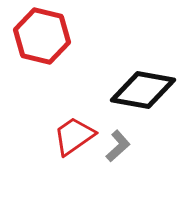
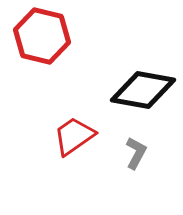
gray L-shape: moved 18 px right, 7 px down; rotated 20 degrees counterclockwise
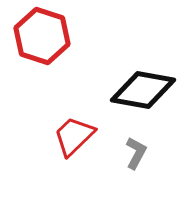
red hexagon: rotated 4 degrees clockwise
red trapezoid: rotated 9 degrees counterclockwise
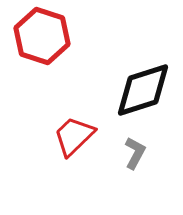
black diamond: rotated 28 degrees counterclockwise
gray L-shape: moved 1 px left
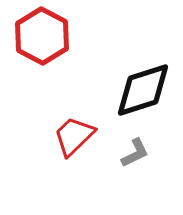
red hexagon: rotated 10 degrees clockwise
gray L-shape: rotated 36 degrees clockwise
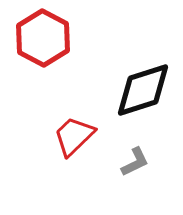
red hexagon: moved 1 px right, 2 px down
gray L-shape: moved 9 px down
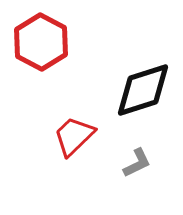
red hexagon: moved 2 px left, 4 px down
gray L-shape: moved 2 px right, 1 px down
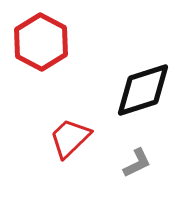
red trapezoid: moved 4 px left, 2 px down
